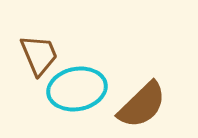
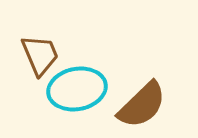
brown trapezoid: moved 1 px right
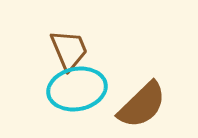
brown trapezoid: moved 29 px right, 5 px up
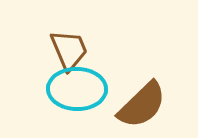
cyan ellipse: rotated 12 degrees clockwise
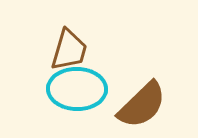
brown trapezoid: rotated 39 degrees clockwise
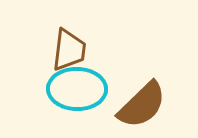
brown trapezoid: rotated 9 degrees counterclockwise
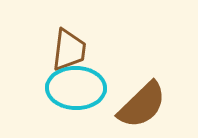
cyan ellipse: moved 1 px left, 1 px up
